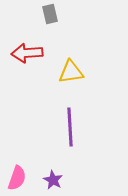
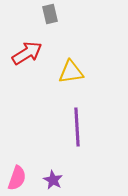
red arrow: rotated 152 degrees clockwise
purple line: moved 7 px right
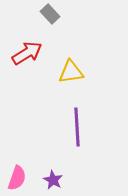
gray rectangle: rotated 30 degrees counterclockwise
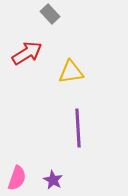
purple line: moved 1 px right, 1 px down
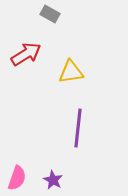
gray rectangle: rotated 18 degrees counterclockwise
red arrow: moved 1 px left, 1 px down
purple line: rotated 9 degrees clockwise
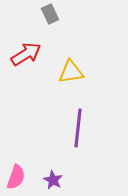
gray rectangle: rotated 36 degrees clockwise
pink semicircle: moved 1 px left, 1 px up
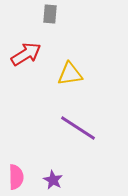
gray rectangle: rotated 30 degrees clockwise
yellow triangle: moved 1 px left, 2 px down
purple line: rotated 63 degrees counterclockwise
pink semicircle: rotated 20 degrees counterclockwise
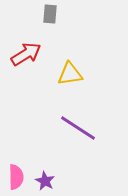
purple star: moved 8 px left, 1 px down
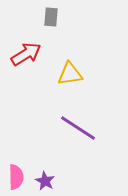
gray rectangle: moved 1 px right, 3 px down
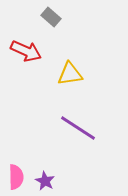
gray rectangle: rotated 54 degrees counterclockwise
red arrow: moved 3 px up; rotated 56 degrees clockwise
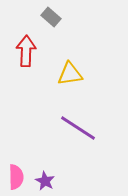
red arrow: rotated 112 degrees counterclockwise
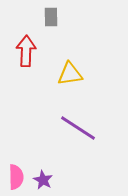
gray rectangle: rotated 48 degrees clockwise
purple star: moved 2 px left, 1 px up
